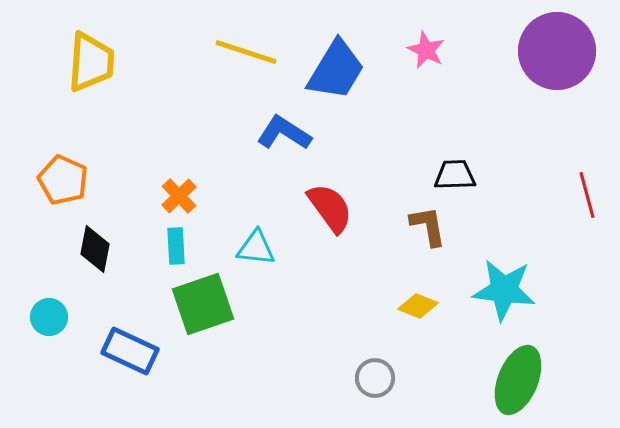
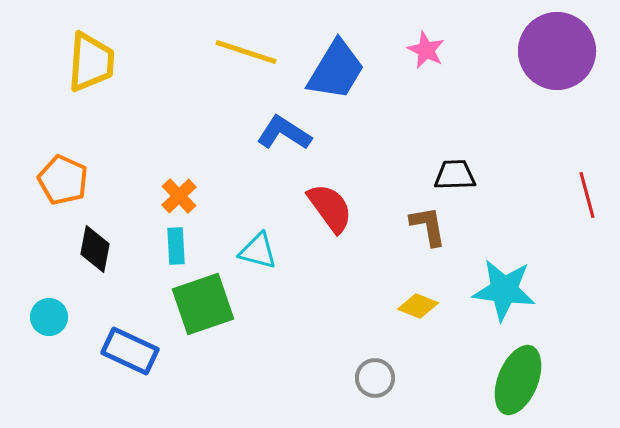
cyan triangle: moved 2 px right, 3 px down; rotated 9 degrees clockwise
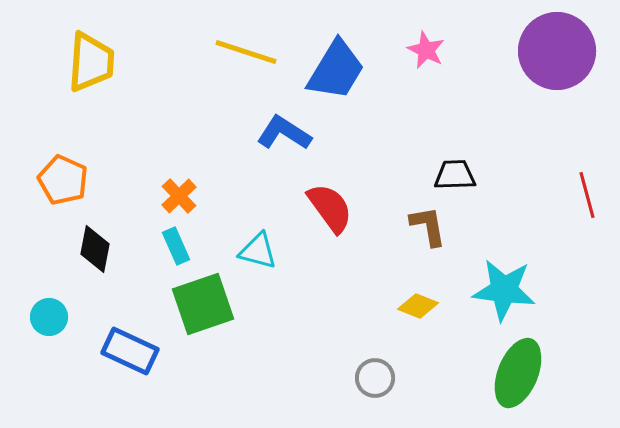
cyan rectangle: rotated 21 degrees counterclockwise
green ellipse: moved 7 px up
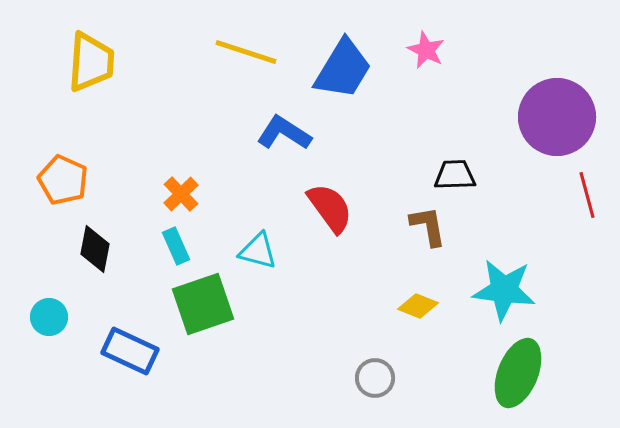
purple circle: moved 66 px down
blue trapezoid: moved 7 px right, 1 px up
orange cross: moved 2 px right, 2 px up
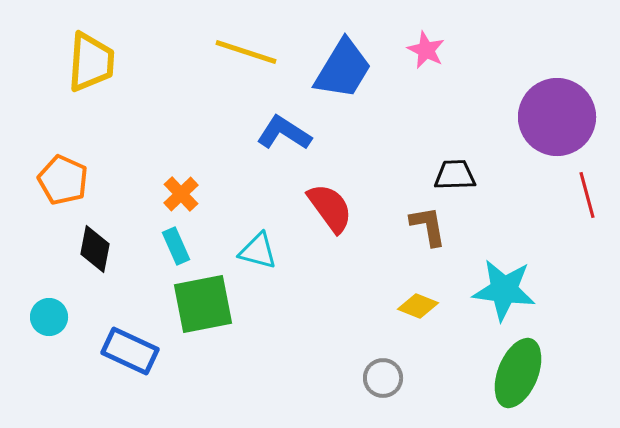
green square: rotated 8 degrees clockwise
gray circle: moved 8 px right
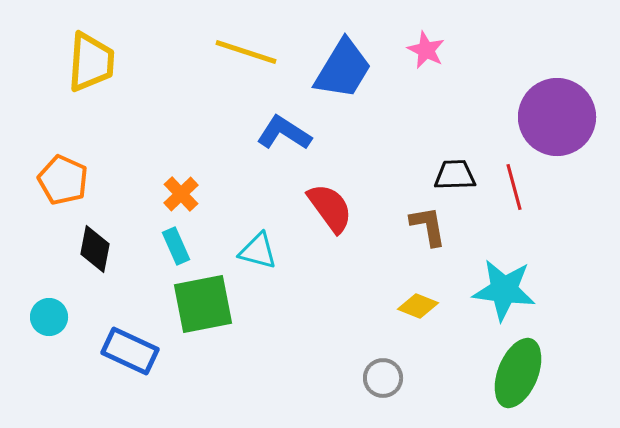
red line: moved 73 px left, 8 px up
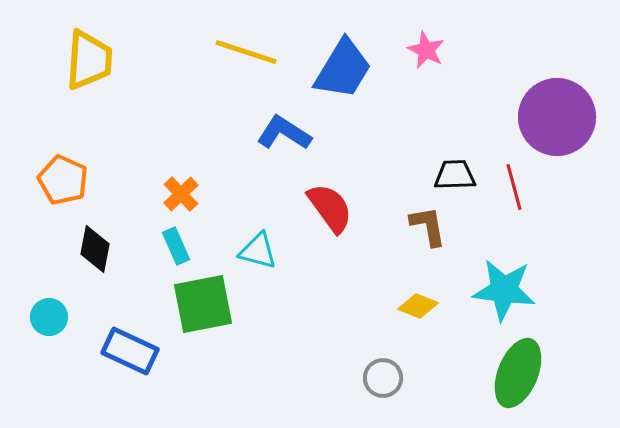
yellow trapezoid: moved 2 px left, 2 px up
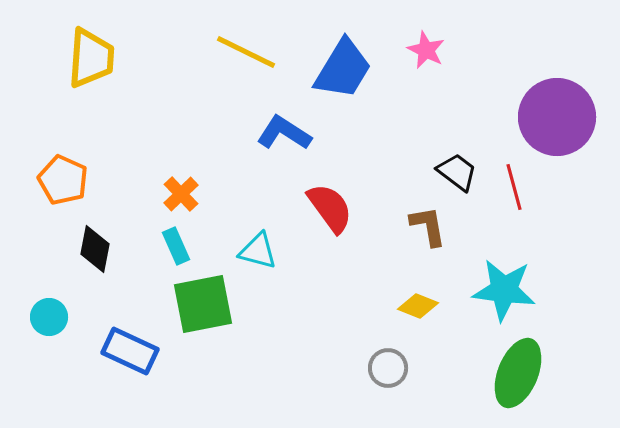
yellow line: rotated 8 degrees clockwise
yellow trapezoid: moved 2 px right, 2 px up
black trapezoid: moved 2 px right, 3 px up; rotated 39 degrees clockwise
gray circle: moved 5 px right, 10 px up
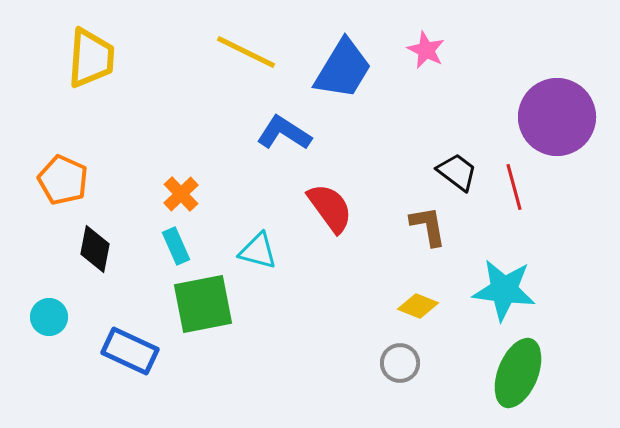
gray circle: moved 12 px right, 5 px up
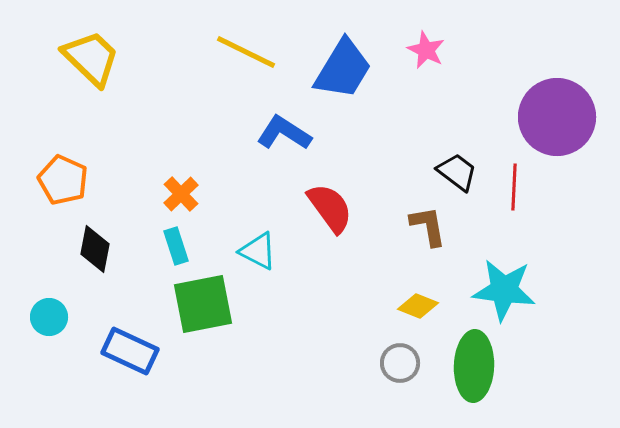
yellow trapezoid: rotated 50 degrees counterclockwise
red line: rotated 18 degrees clockwise
cyan rectangle: rotated 6 degrees clockwise
cyan triangle: rotated 12 degrees clockwise
green ellipse: moved 44 px left, 7 px up; rotated 20 degrees counterclockwise
